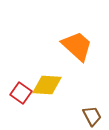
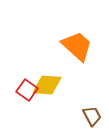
red square: moved 6 px right, 3 px up
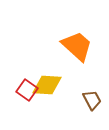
brown trapezoid: moved 16 px up
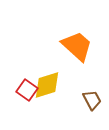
yellow diamond: rotated 20 degrees counterclockwise
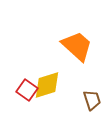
brown trapezoid: rotated 10 degrees clockwise
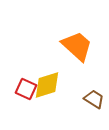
red square: moved 1 px left, 1 px up; rotated 10 degrees counterclockwise
brown trapezoid: moved 2 px right, 1 px up; rotated 40 degrees counterclockwise
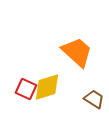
orange trapezoid: moved 6 px down
yellow diamond: moved 2 px down
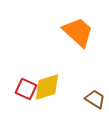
orange trapezoid: moved 1 px right, 20 px up
brown trapezoid: moved 1 px right
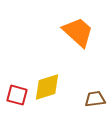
red square: moved 9 px left, 6 px down; rotated 10 degrees counterclockwise
brown trapezoid: rotated 40 degrees counterclockwise
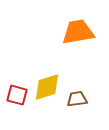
orange trapezoid: rotated 52 degrees counterclockwise
brown trapezoid: moved 18 px left
